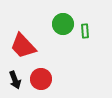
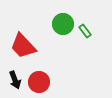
green rectangle: rotated 32 degrees counterclockwise
red circle: moved 2 px left, 3 px down
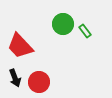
red trapezoid: moved 3 px left
black arrow: moved 2 px up
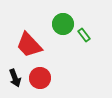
green rectangle: moved 1 px left, 4 px down
red trapezoid: moved 9 px right, 1 px up
red circle: moved 1 px right, 4 px up
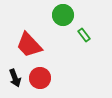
green circle: moved 9 px up
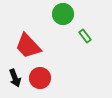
green circle: moved 1 px up
green rectangle: moved 1 px right, 1 px down
red trapezoid: moved 1 px left, 1 px down
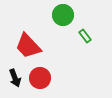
green circle: moved 1 px down
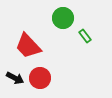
green circle: moved 3 px down
black arrow: rotated 42 degrees counterclockwise
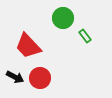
black arrow: moved 1 px up
